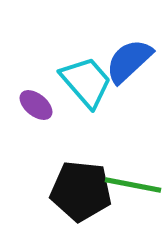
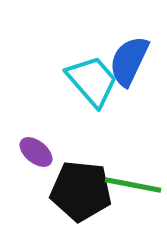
blue semicircle: rotated 22 degrees counterclockwise
cyan trapezoid: moved 6 px right, 1 px up
purple ellipse: moved 47 px down
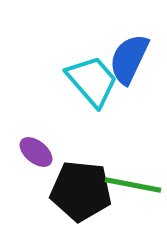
blue semicircle: moved 2 px up
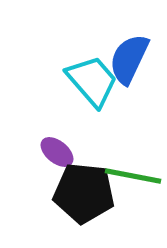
purple ellipse: moved 21 px right
green line: moved 9 px up
black pentagon: moved 3 px right, 2 px down
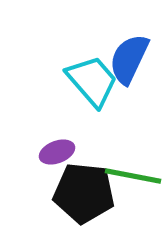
purple ellipse: rotated 60 degrees counterclockwise
